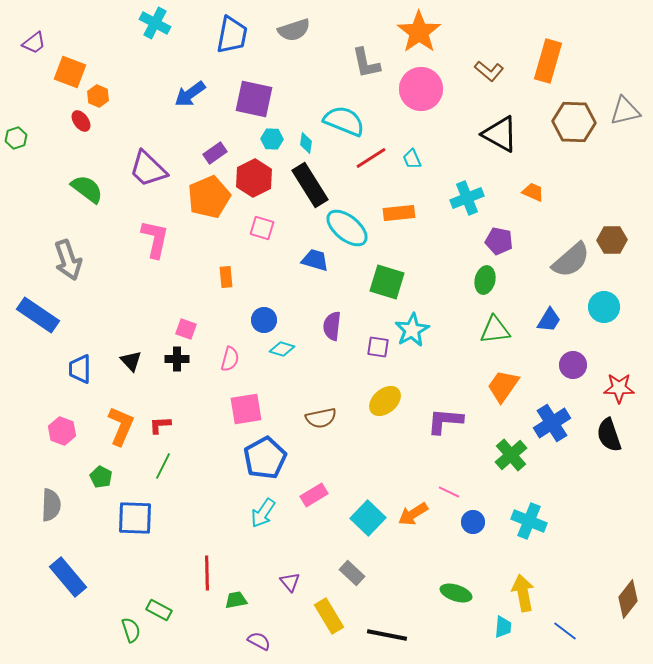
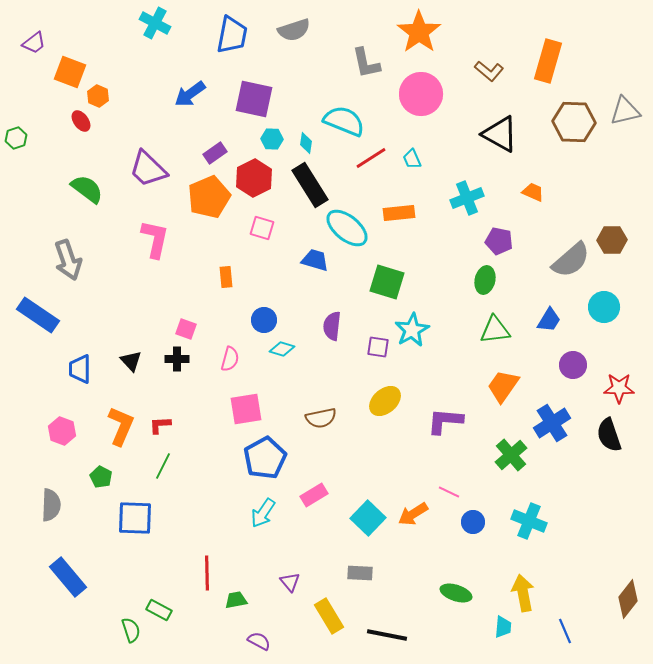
pink circle at (421, 89): moved 5 px down
gray rectangle at (352, 573): moved 8 px right; rotated 40 degrees counterclockwise
blue line at (565, 631): rotated 30 degrees clockwise
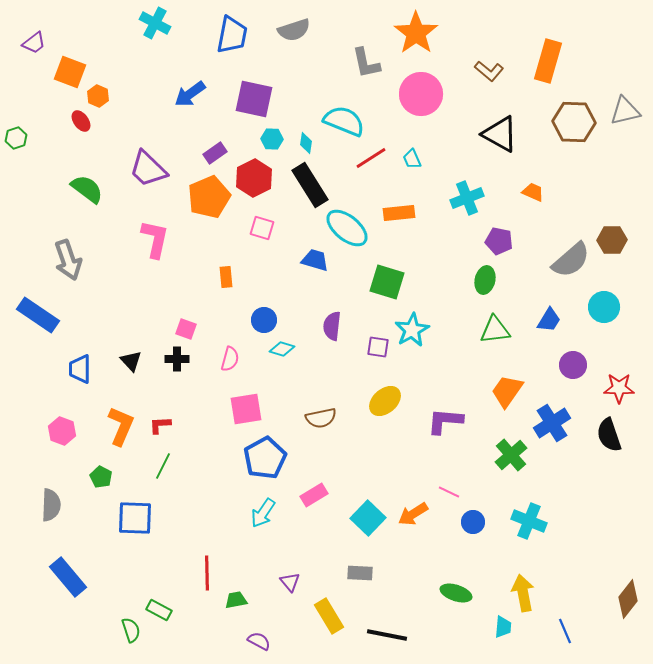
orange star at (419, 32): moved 3 px left, 1 px down
orange trapezoid at (503, 386): moved 4 px right, 5 px down
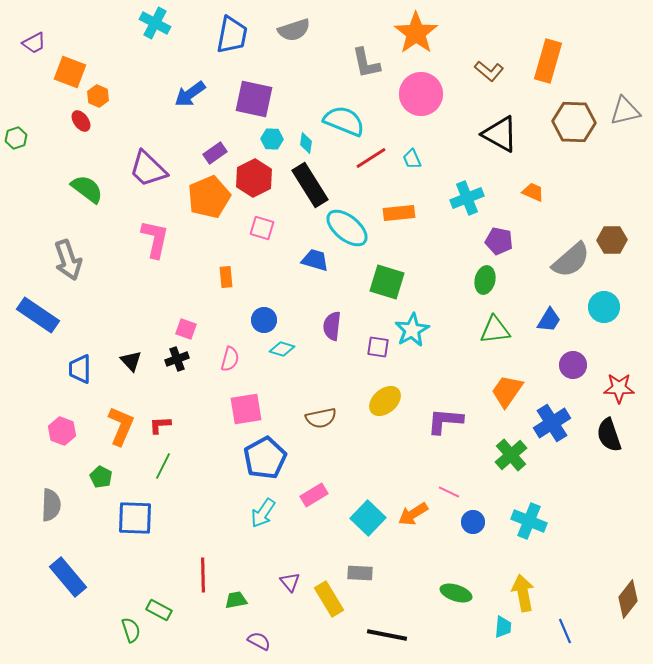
purple trapezoid at (34, 43): rotated 10 degrees clockwise
black cross at (177, 359): rotated 20 degrees counterclockwise
red line at (207, 573): moved 4 px left, 2 px down
yellow rectangle at (329, 616): moved 17 px up
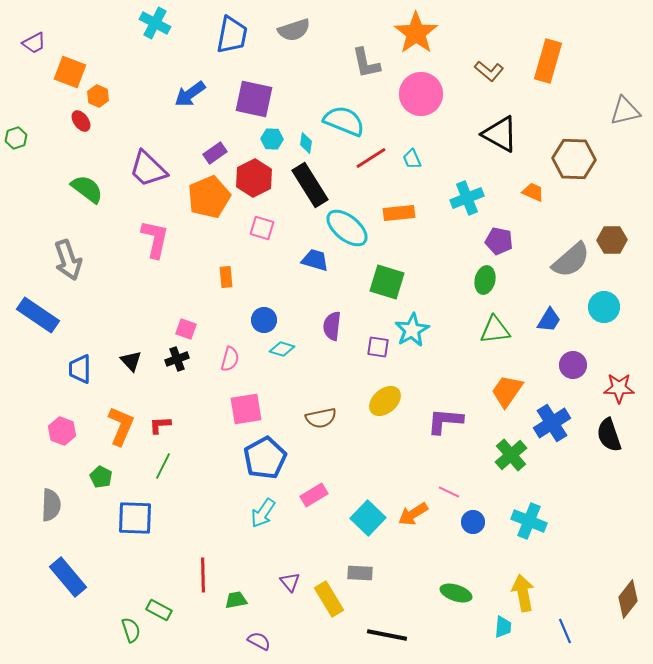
brown hexagon at (574, 122): moved 37 px down
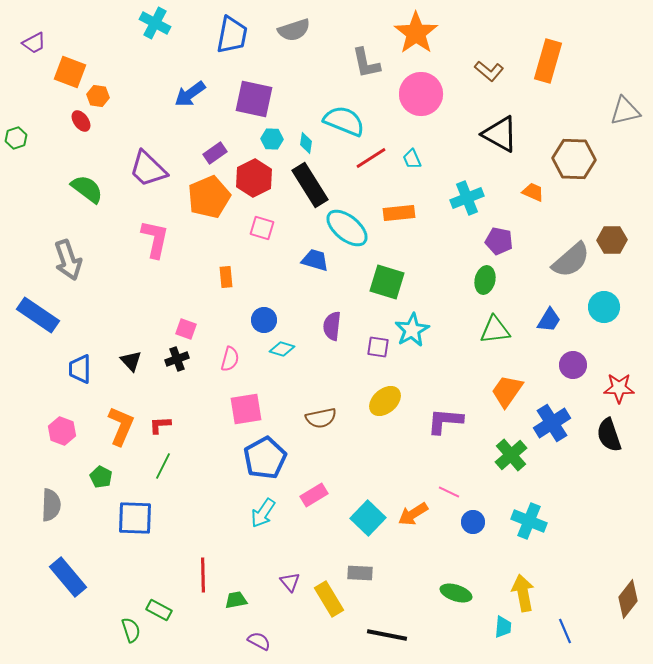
orange hexagon at (98, 96): rotated 15 degrees counterclockwise
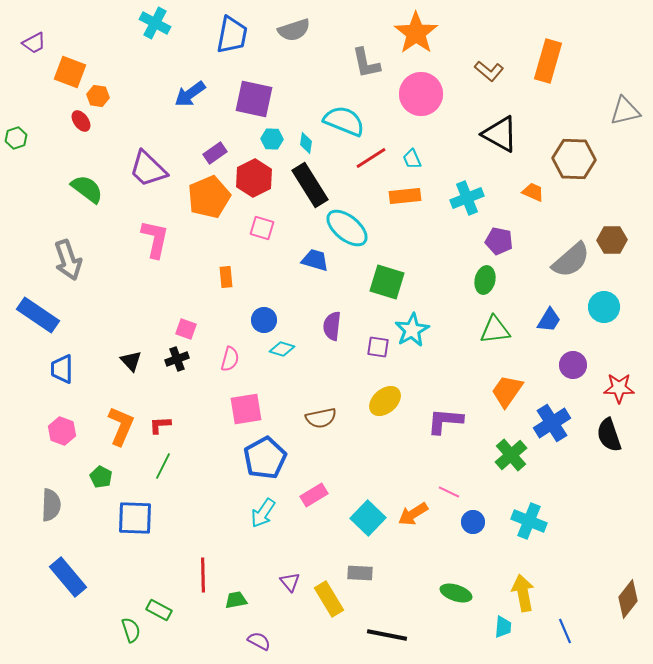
orange rectangle at (399, 213): moved 6 px right, 17 px up
blue trapezoid at (80, 369): moved 18 px left
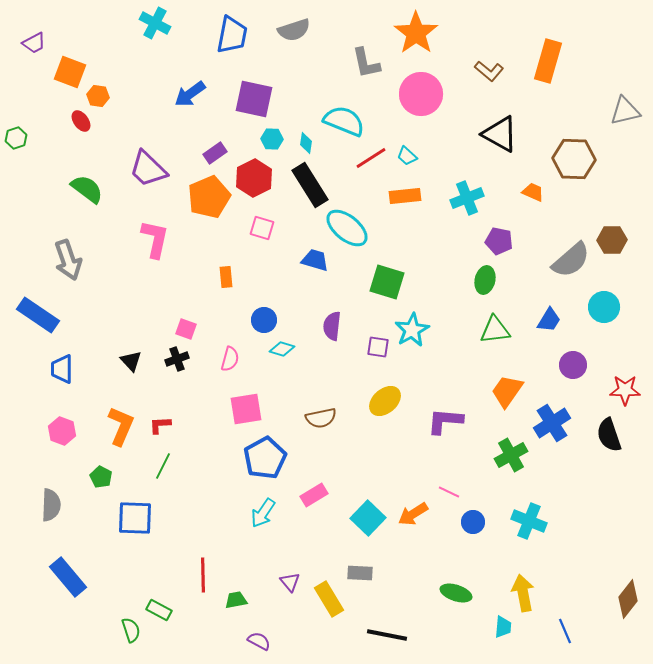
cyan trapezoid at (412, 159): moved 5 px left, 3 px up; rotated 25 degrees counterclockwise
red star at (619, 388): moved 6 px right, 2 px down
green cross at (511, 455): rotated 12 degrees clockwise
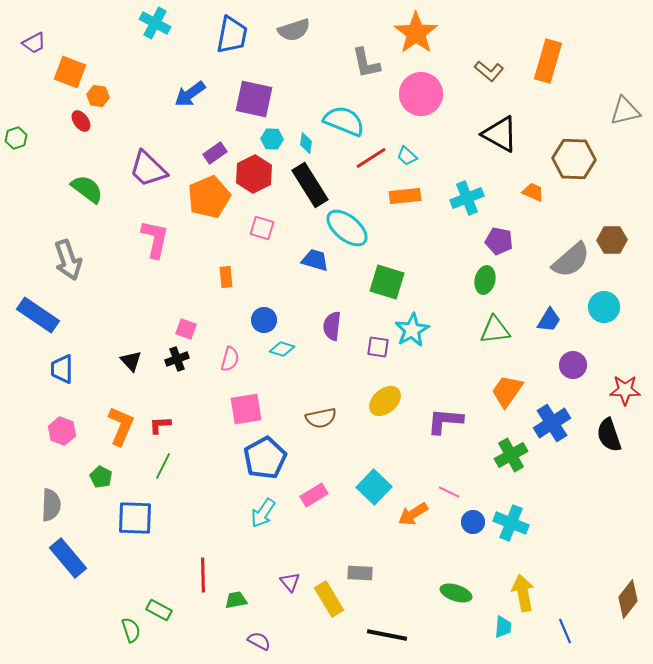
red hexagon at (254, 178): moved 4 px up
cyan square at (368, 518): moved 6 px right, 31 px up
cyan cross at (529, 521): moved 18 px left, 2 px down
blue rectangle at (68, 577): moved 19 px up
